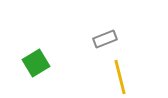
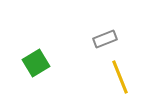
yellow line: rotated 8 degrees counterclockwise
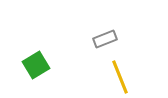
green square: moved 2 px down
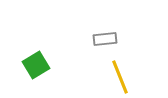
gray rectangle: rotated 15 degrees clockwise
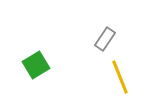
gray rectangle: rotated 50 degrees counterclockwise
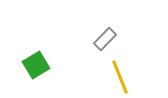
gray rectangle: rotated 10 degrees clockwise
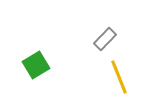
yellow line: moved 1 px left
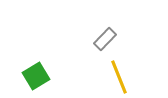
green square: moved 11 px down
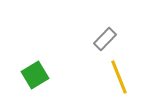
green square: moved 1 px left, 1 px up
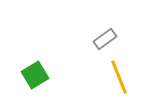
gray rectangle: rotated 10 degrees clockwise
